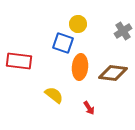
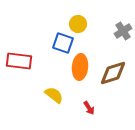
brown diamond: rotated 24 degrees counterclockwise
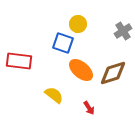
orange ellipse: moved 1 px right, 3 px down; rotated 55 degrees counterclockwise
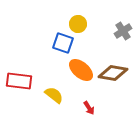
red rectangle: moved 20 px down
brown diamond: rotated 28 degrees clockwise
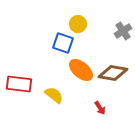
red rectangle: moved 3 px down
red arrow: moved 11 px right
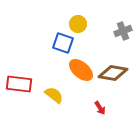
gray cross: rotated 12 degrees clockwise
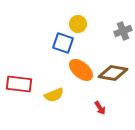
yellow semicircle: rotated 120 degrees clockwise
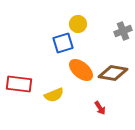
blue square: rotated 35 degrees counterclockwise
